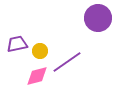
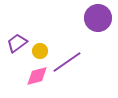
purple trapezoid: moved 1 px up; rotated 25 degrees counterclockwise
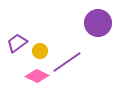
purple circle: moved 5 px down
pink diamond: rotated 40 degrees clockwise
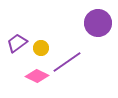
yellow circle: moved 1 px right, 3 px up
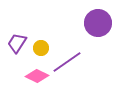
purple trapezoid: rotated 20 degrees counterclockwise
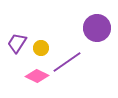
purple circle: moved 1 px left, 5 px down
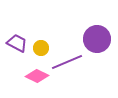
purple circle: moved 11 px down
purple trapezoid: rotated 85 degrees clockwise
purple line: rotated 12 degrees clockwise
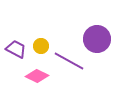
purple trapezoid: moved 1 px left, 6 px down
yellow circle: moved 2 px up
purple line: moved 2 px right, 1 px up; rotated 52 degrees clockwise
